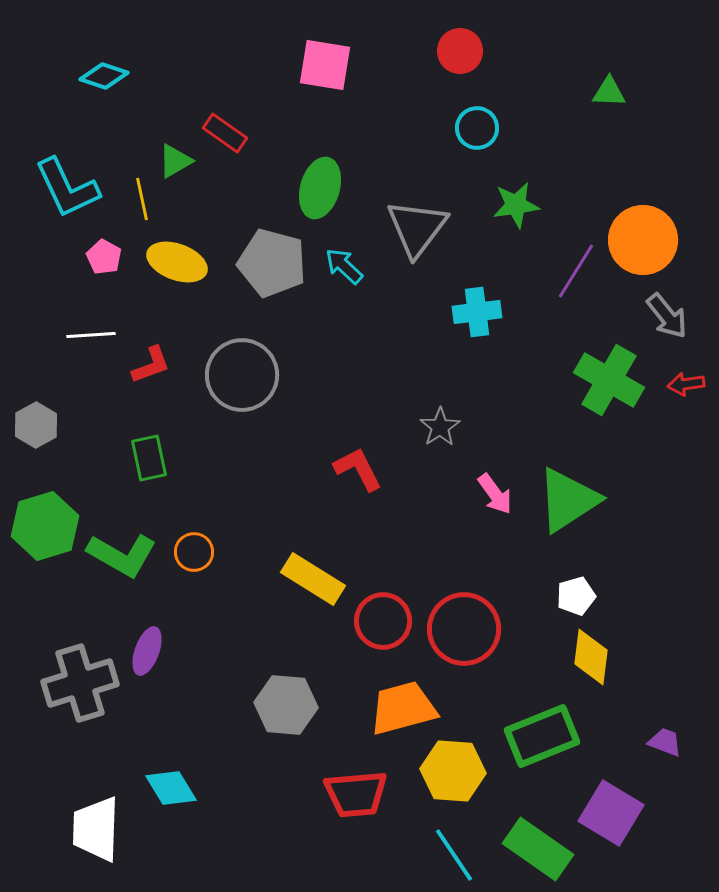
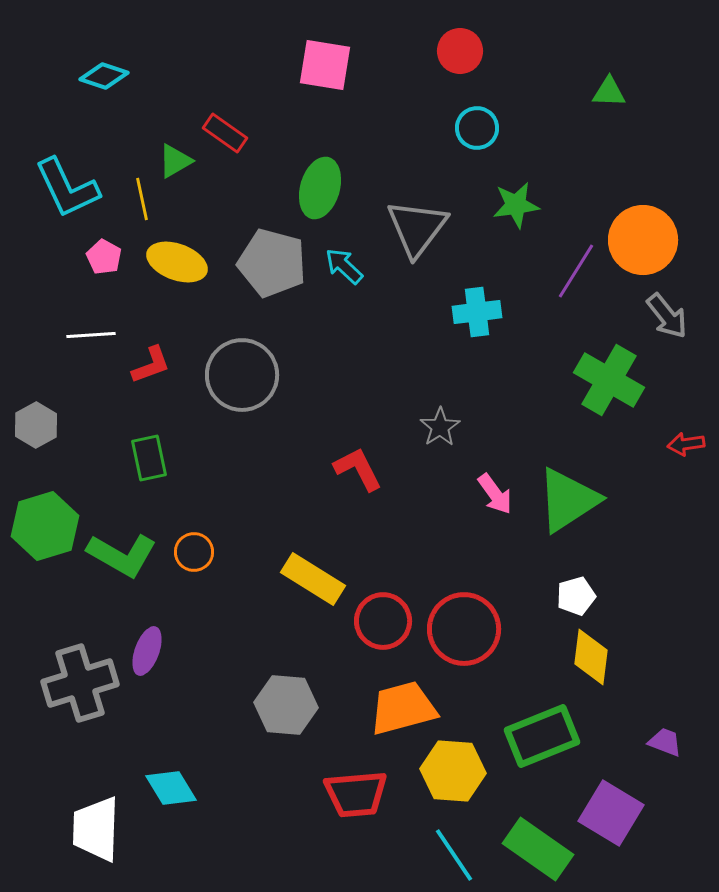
red arrow at (686, 384): moved 60 px down
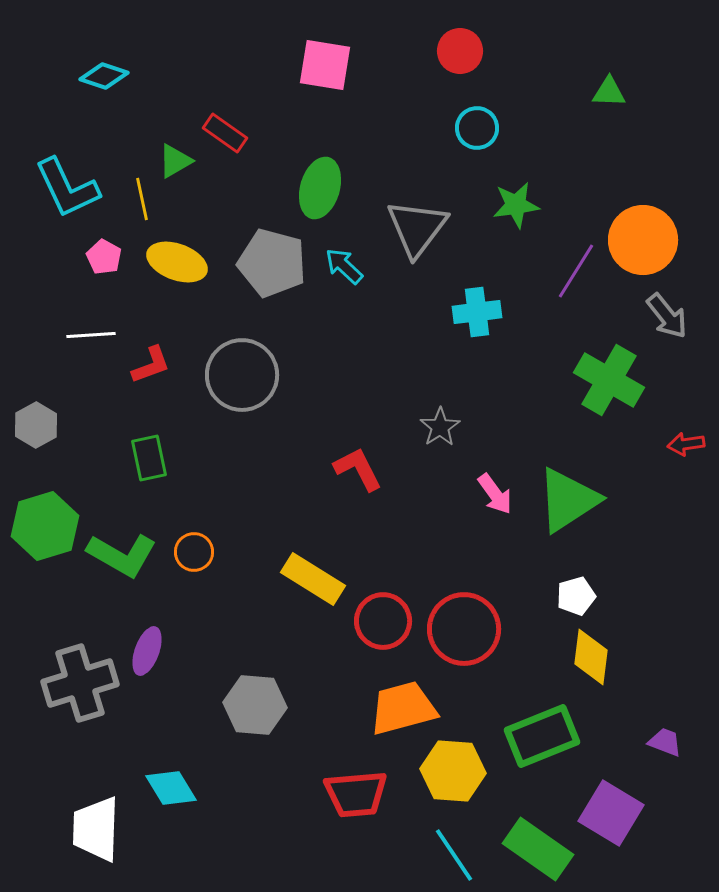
gray hexagon at (286, 705): moved 31 px left
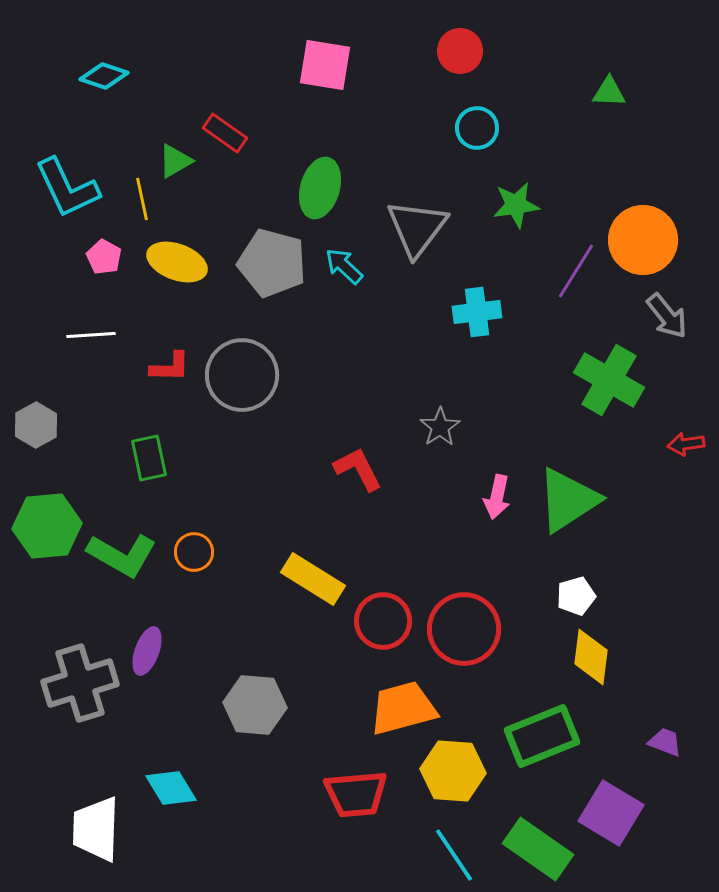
red L-shape at (151, 365): moved 19 px right, 2 px down; rotated 21 degrees clockwise
pink arrow at (495, 494): moved 2 px right, 3 px down; rotated 48 degrees clockwise
green hexagon at (45, 526): moved 2 px right; rotated 12 degrees clockwise
